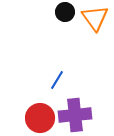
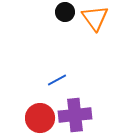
blue line: rotated 30 degrees clockwise
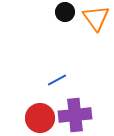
orange triangle: moved 1 px right
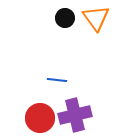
black circle: moved 6 px down
blue line: rotated 36 degrees clockwise
purple cross: rotated 8 degrees counterclockwise
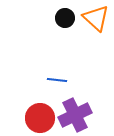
orange triangle: rotated 12 degrees counterclockwise
purple cross: rotated 12 degrees counterclockwise
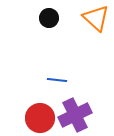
black circle: moved 16 px left
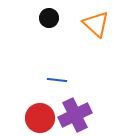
orange triangle: moved 6 px down
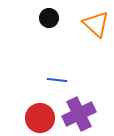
purple cross: moved 4 px right, 1 px up
